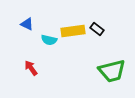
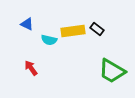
green trapezoid: rotated 44 degrees clockwise
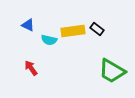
blue triangle: moved 1 px right, 1 px down
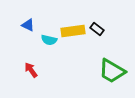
red arrow: moved 2 px down
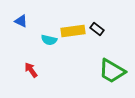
blue triangle: moved 7 px left, 4 px up
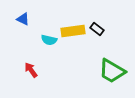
blue triangle: moved 2 px right, 2 px up
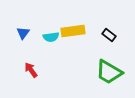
blue triangle: moved 14 px down; rotated 40 degrees clockwise
black rectangle: moved 12 px right, 6 px down
cyan semicircle: moved 2 px right, 3 px up; rotated 21 degrees counterclockwise
green trapezoid: moved 3 px left, 1 px down
